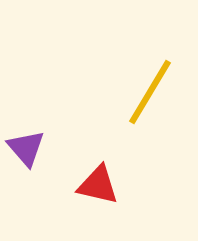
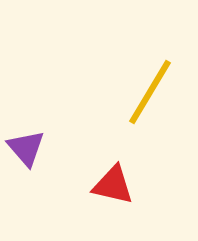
red triangle: moved 15 px right
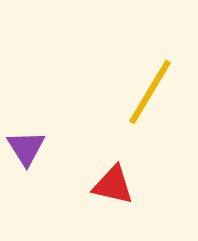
purple triangle: rotated 9 degrees clockwise
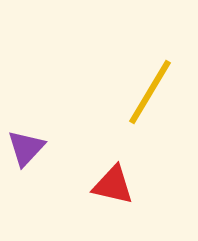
purple triangle: rotated 15 degrees clockwise
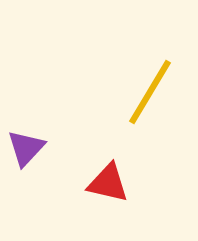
red triangle: moved 5 px left, 2 px up
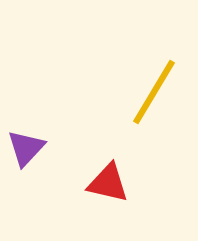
yellow line: moved 4 px right
